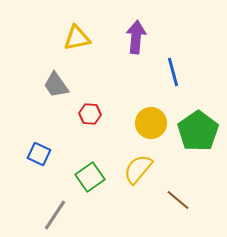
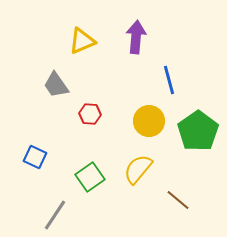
yellow triangle: moved 5 px right, 3 px down; rotated 12 degrees counterclockwise
blue line: moved 4 px left, 8 px down
yellow circle: moved 2 px left, 2 px up
blue square: moved 4 px left, 3 px down
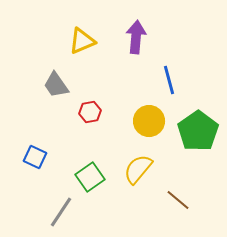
red hexagon: moved 2 px up; rotated 15 degrees counterclockwise
gray line: moved 6 px right, 3 px up
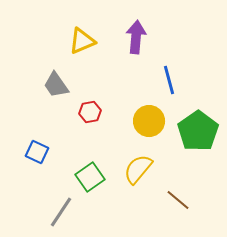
blue square: moved 2 px right, 5 px up
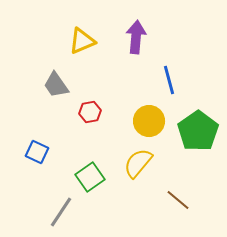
yellow semicircle: moved 6 px up
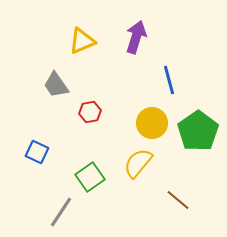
purple arrow: rotated 12 degrees clockwise
yellow circle: moved 3 px right, 2 px down
